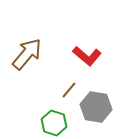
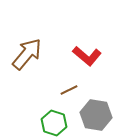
brown line: rotated 24 degrees clockwise
gray hexagon: moved 8 px down
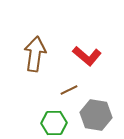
brown arrow: moved 8 px right; rotated 32 degrees counterclockwise
green hexagon: rotated 20 degrees counterclockwise
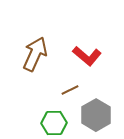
brown arrow: rotated 16 degrees clockwise
brown line: moved 1 px right
gray hexagon: rotated 20 degrees clockwise
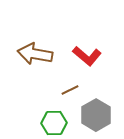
brown arrow: rotated 104 degrees counterclockwise
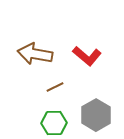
brown line: moved 15 px left, 3 px up
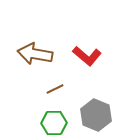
brown line: moved 2 px down
gray hexagon: rotated 8 degrees counterclockwise
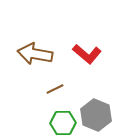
red L-shape: moved 2 px up
green hexagon: moved 9 px right
